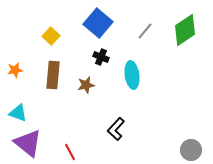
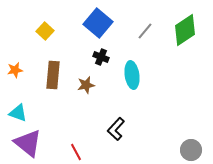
yellow square: moved 6 px left, 5 px up
red line: moved 6 px right
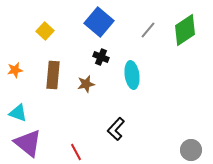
blue square: moved 1 px right, 1 px up
gray line: moved 3 px right, 1 px up
brown star: moved 1 px up
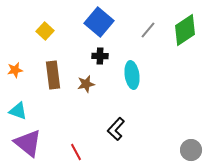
black cross: moved 1 px left, 1 px up; rotated 21 degrees counterclockwise
brown rectangle: rotated 12 degrees counterclockwise
cyan triangle: moved 2 px up
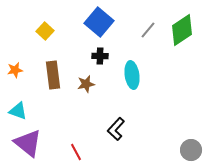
green diamond: moved 3 px left
